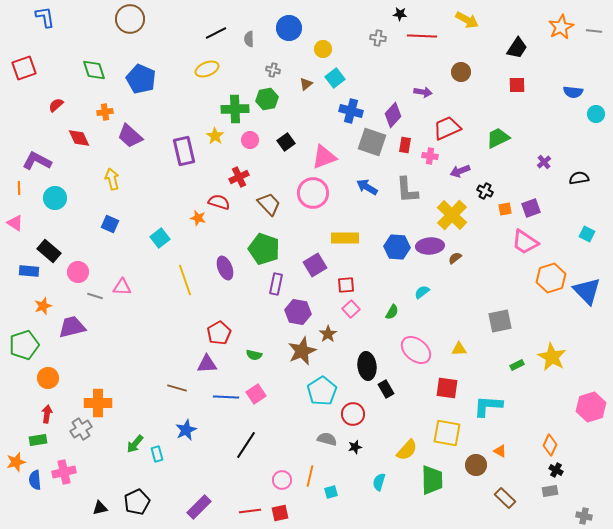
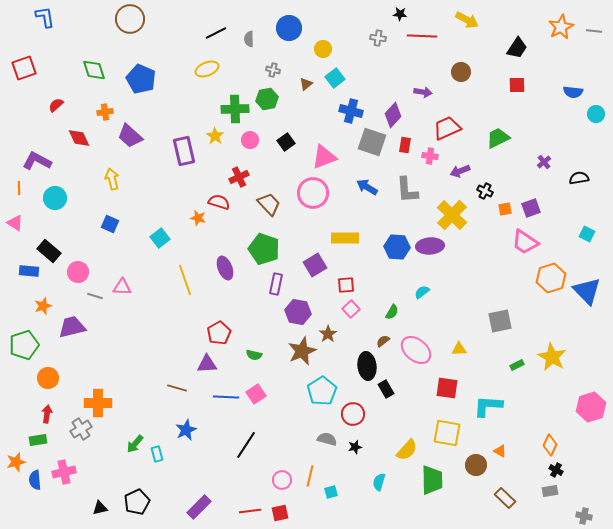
brown semicircle at (455, 258): moved 72 px left, 83 px down
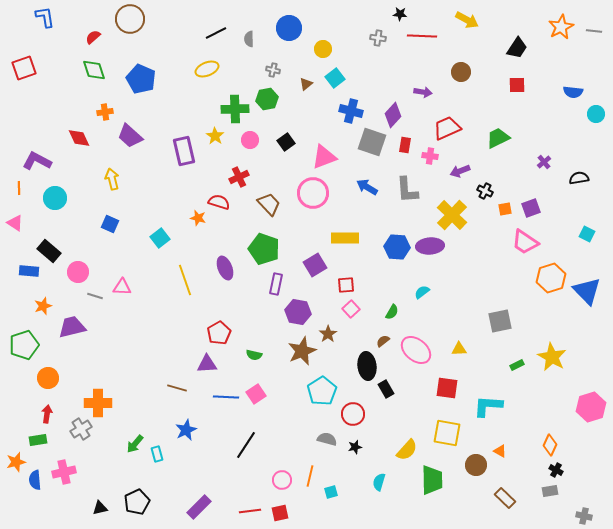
red semicircle at (56, 105): moved 37 px right, 68 px up
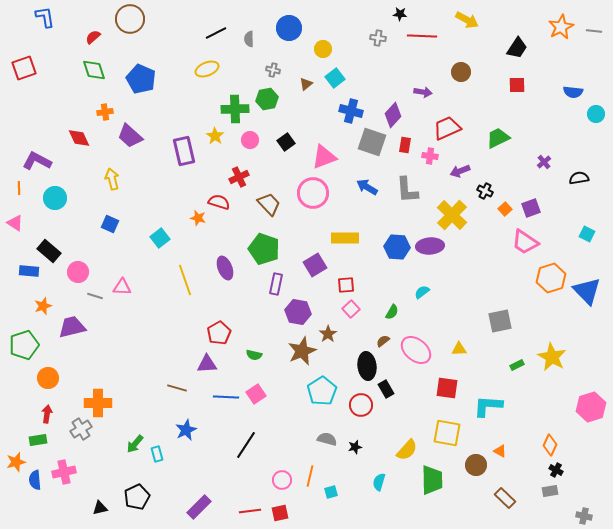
orange square at (505, 209): rotated 32 degrees counterclockwise
red circle at (353, 414): moved 8 px right, 9 px up
black pentagon at (137, 502): moved 5 px up
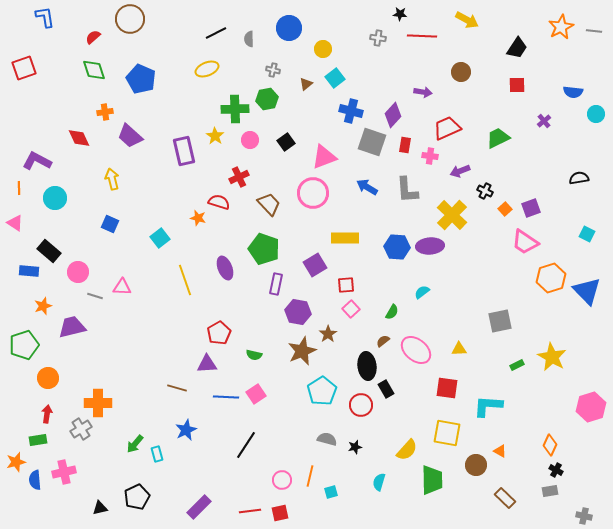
purple cross at (544, 162): moved 41 px up
